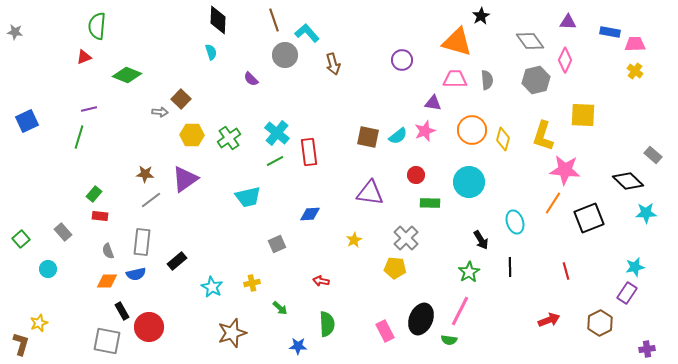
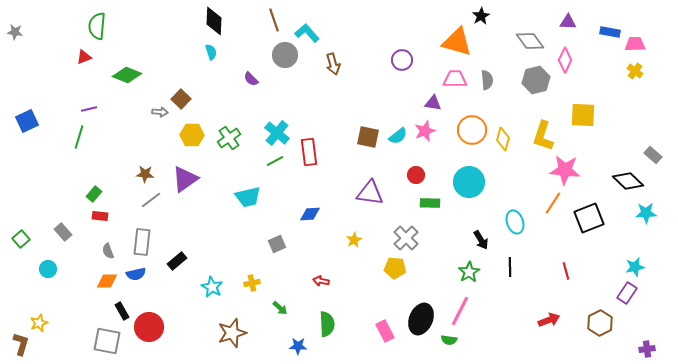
black diamond at (218, 20): moved 4 px left, 1 px down
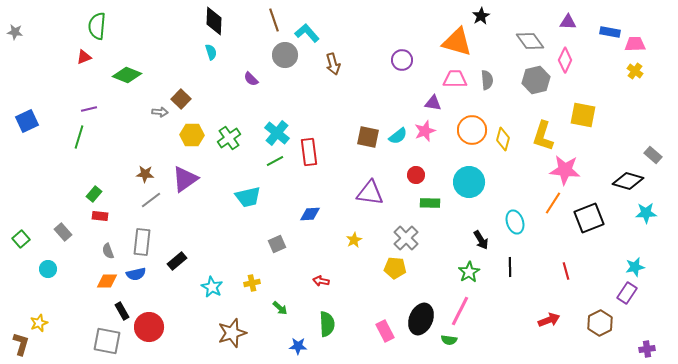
yellow square at (583, 115): rotated 8 degrees clockwise
black diamond at (628, 181): rotated 28 degrees counterclockwise
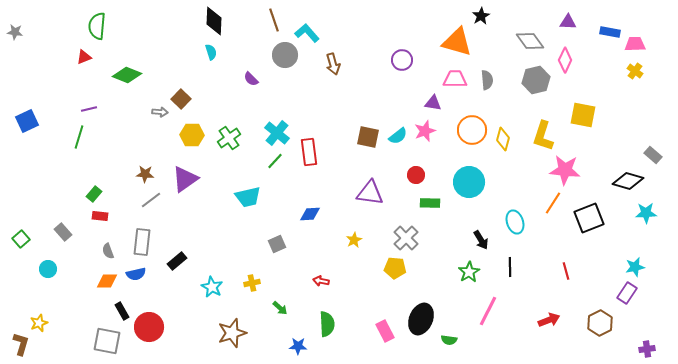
green line at (275, 161): rotated 18 degrees counterclockwise
pink line at (460, 311): moved 28 px right
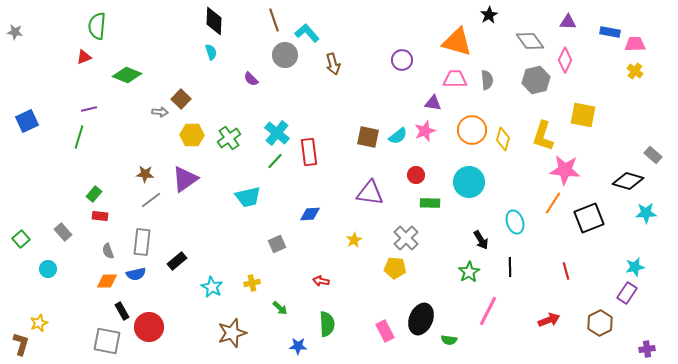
black star at (481, 16): moved 8 px right, 1 px up
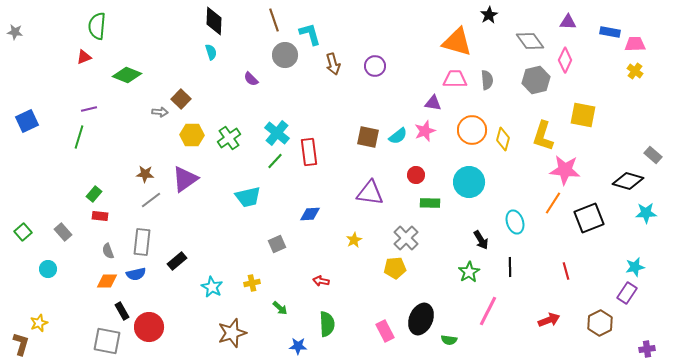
cyan L-shape at (307, 33): moved 3 px right, 1 px down; rotated 25 degrees clockwise
purple circle at (402, 60): moved 27 px left, 6 px down
green square at (21, 239): moved 2 px right, 7 px up
yellow pentagon at (395, 268): rotated 10 degrees counterclockwise
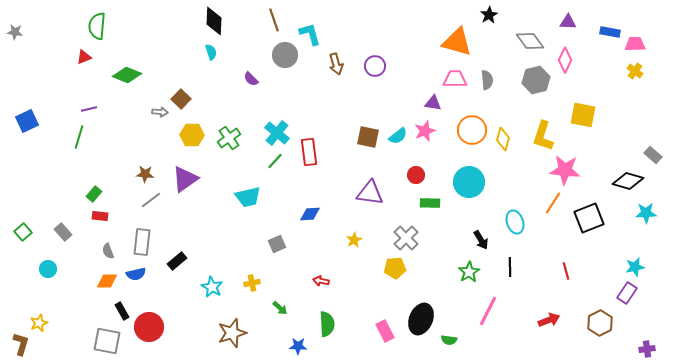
brown arrow at (333, 64): moved 3 px right
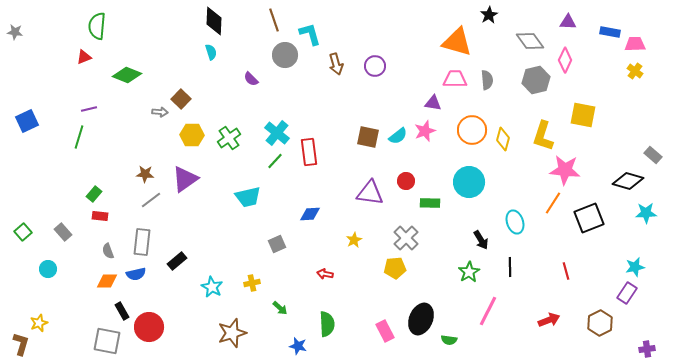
red circle at (416, 175): moved 10 px left, 6 px down
red arrow at (321, 281): moved 4 px right, 7 px up
blue star at (298, 346): rotated 12 degrees clockwise
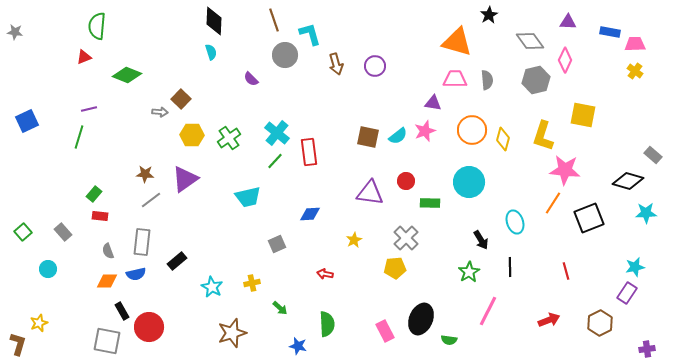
brown L-shape at (21, 344): moved 3 px left
